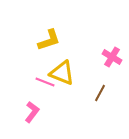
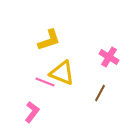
pink cross: moved 3 px left
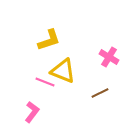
yellow triangle: moved 1 px right, 2 px up
brown line: rotated 36 degrees clockwise
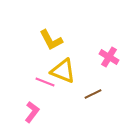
yellow L-shape: moved 2 px right; rotated 80 degrees clockwise
brown line: moved 7 px left, 1 px down
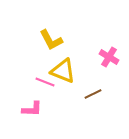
pink L-shape: moved 3 px up; rotated 55 degrees clockwise
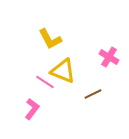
yellow L-shape: moved 1 px left, 1 px up
pink line: rotated 12 degrees clockwise
pink L-shape: rotated 55 degrees counterclockwise
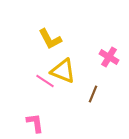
pink line: moved 1 px up
brown line: rotated 42 degrees counterclockwise
pink L-shape: moved 3 px right, 14 px down; rotated 45 degrees counterclockwise
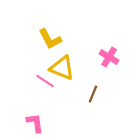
yellow triangle: moved 1 px left, 3 px up
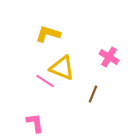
yellow L-shape: moved 2 px left, 5 px up; rotated 135 degrees clockwise
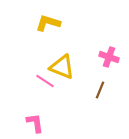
yellow L-shape: moved 11 px up
pink cross: rotated 12 degrees counterclockwise
yellow triangle: moved 1 px up
brown line: moved 7 px right, 4 px up
